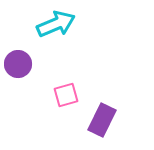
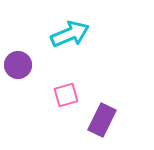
cyan arrow: moved 14 px right, 10 px down
purple circle: moved 1 px down
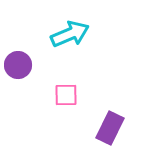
pink square: rotated 15 degrees clockwise
purple rectangle: moved 8 px right, 8 px down
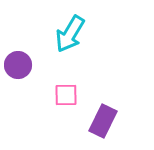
cyan arrow: rotated 144 degrees clockwise
purple rectangle: moved 7 px left, 7 px up
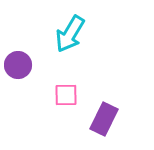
purple rectangle: moved 1 px right, 2 px up
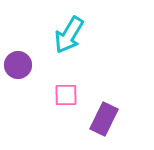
cyan arrow: moved 1 px left, 1 px down
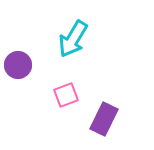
cyan arrow: moved 4 px right, 4 px down
pink square: rotated 20 degrees counterclockwise
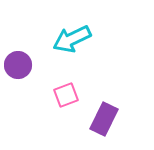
cyan arrow: moved 1 px left; rotated 33 degrees clockwise
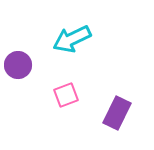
purple rectangle: moved 13 px right, 6 px up
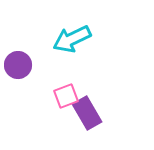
pink square: moved 1 px down
purple rectangle: moved 30 px left; rotated 56 degrees counterclockwise
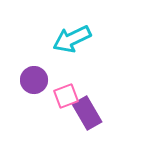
purple circle: moved 16 px right, 15 px down
